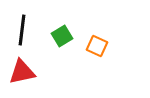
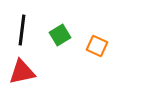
green square: moved 2 px left, 1 px up
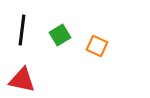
red triangle: moved 8 px down; rotated 24 degrees clockwise
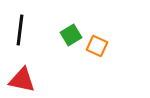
black line: moved 2 px left
green square: moved 11 px right
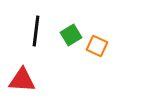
black line: moved 16 px right, 1 px down
red triangle: rotated 8 degrees counterclockwise
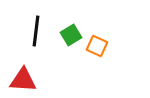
red triangle: moved 1 px right
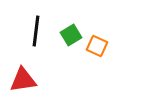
red triangle: rotated 12 degrees counterclockwise
